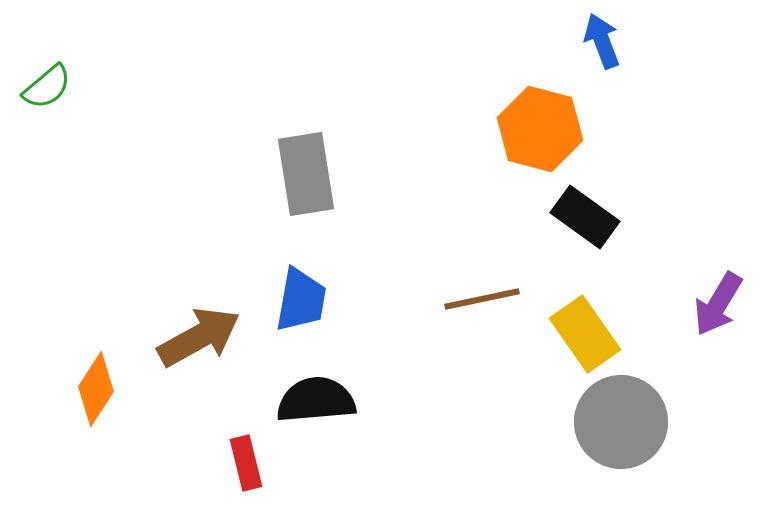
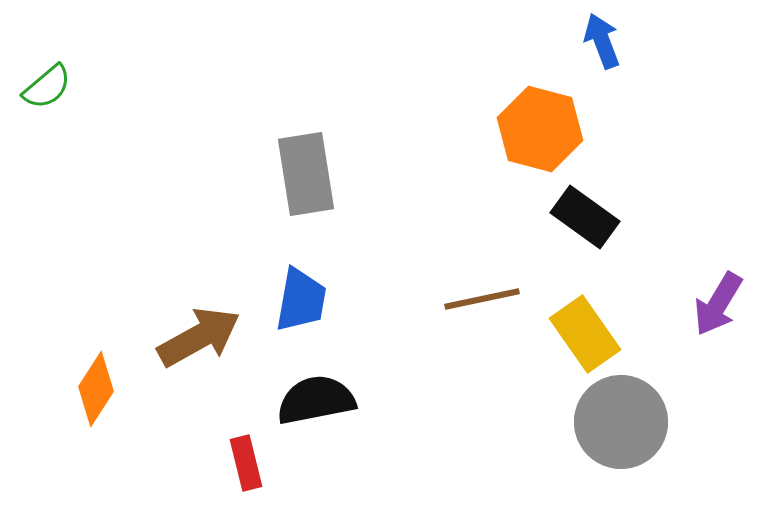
black semicircle: rotated 6 degrees counterclockwise
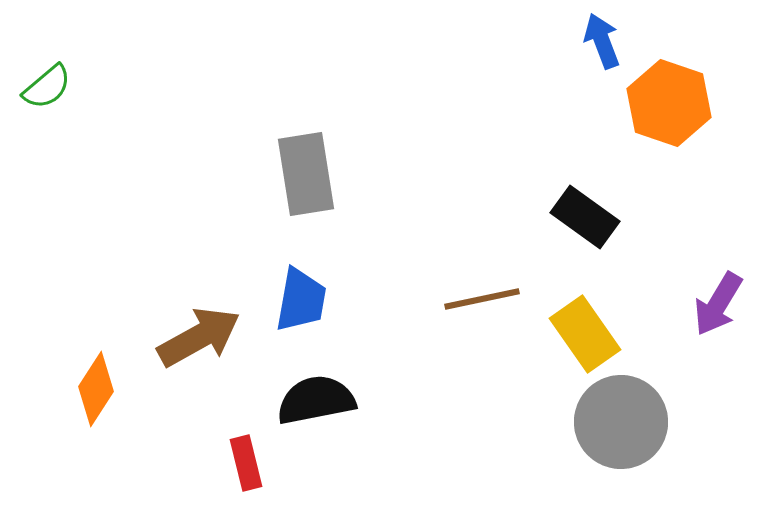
orange hexagon: moved 129 px right, 26 px up; rotated 4 degrees clockwise
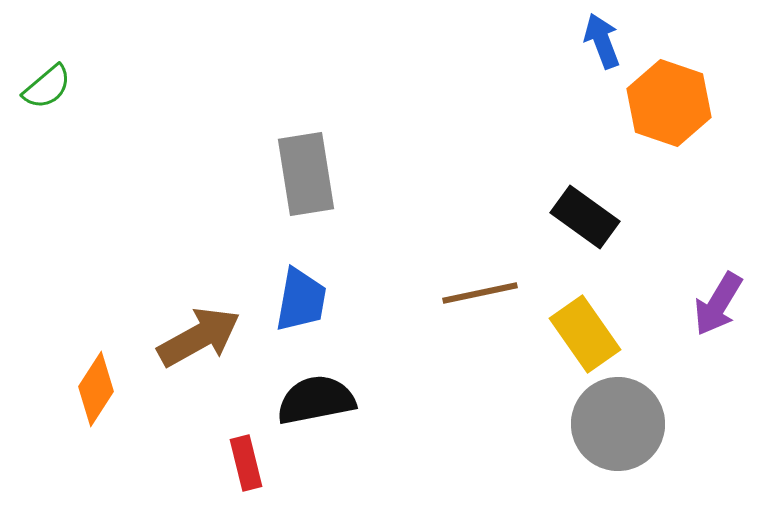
brown line: moved 2 px left, 6 px up
gray circle: moved 3 px left, 2 px down
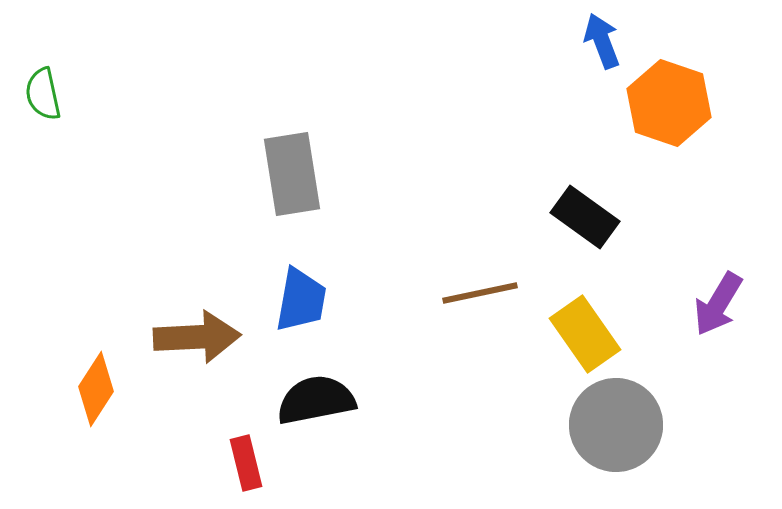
green semicircle: moved 4 px left, 7 px down; rotated 118 degrees clockwise
gray rectangle: moved 14 px left
brown arrow: moved 2 px left; rotated 26 degrees clockwise
gray circle: moved 2 px left, 1 px down
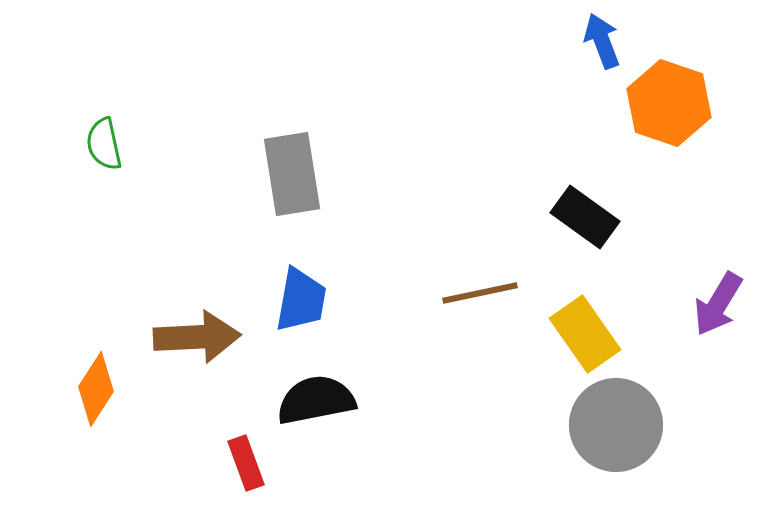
green semicircle: moved 61 px right, 50 px down
red rectangle: rotated 6 degrees counterclockwise
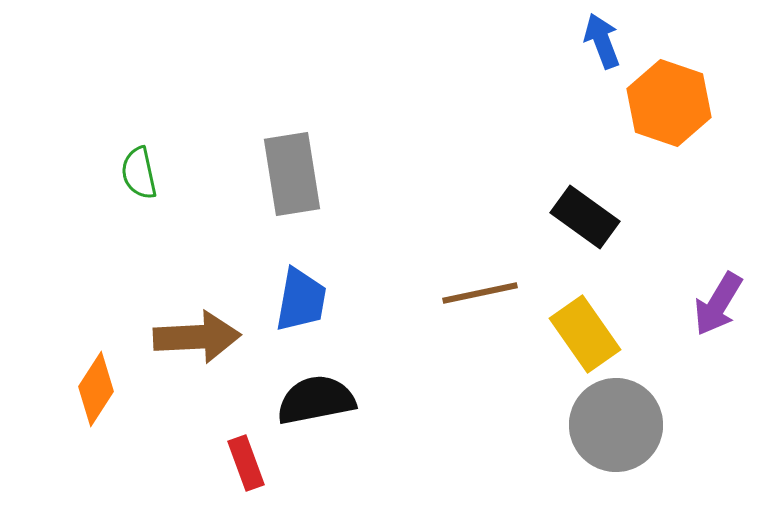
green semicircle: moved 35 px right, 29 px down
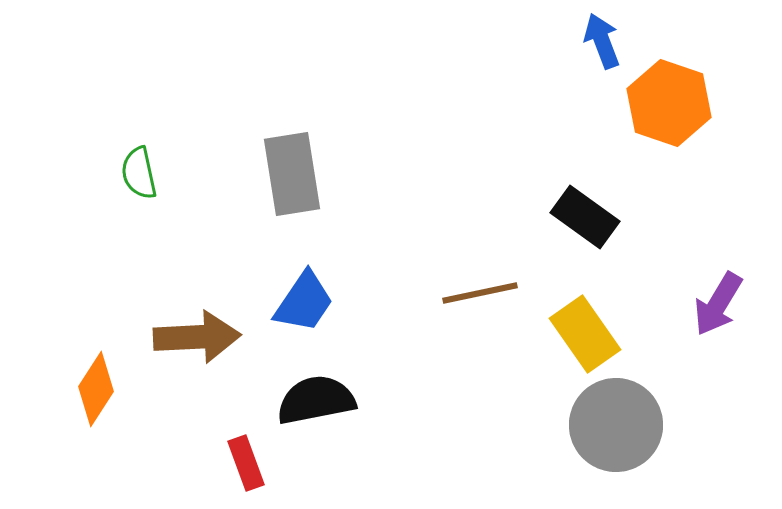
blue trapezoid: moved 3 px right, 2 px down; rotated 24 degrees clockwise
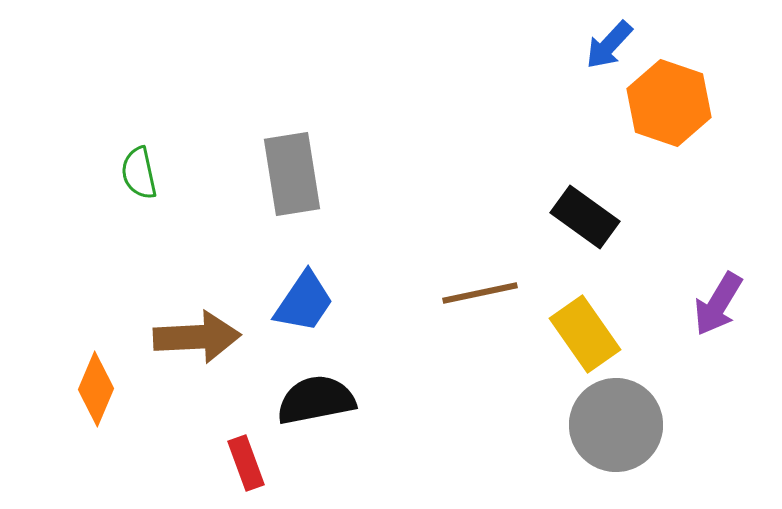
blue arrow: moved 7 px right, 4 px down; rotated 116 degrees counterclockwise
orange diamond: rotated 10 degrees counterclockwise
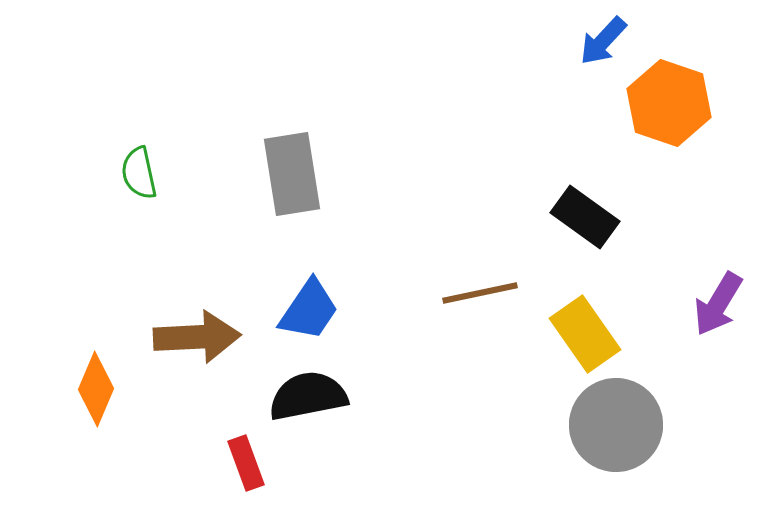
blue arrow: moved 6 px left, 4 px up
blue trapezoid: moved 5 px right, 8 px down
black semicircle: moved 8 px left, 4 px up
